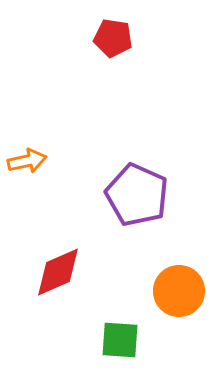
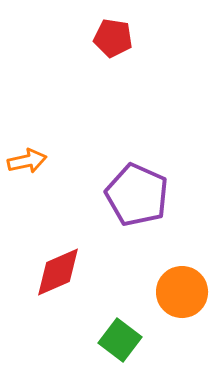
orange circle: moved 3 px right, 1 px down
green square: rotated 33 degrees clockwise
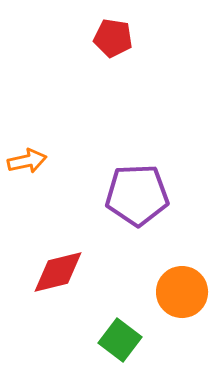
purple pentagon: rotated 26 degrees counterclockwise
red diamond: rotated 10 degrees clockwise
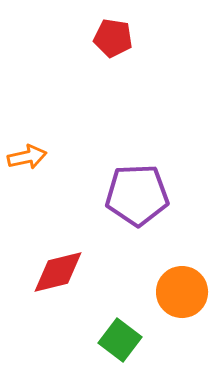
orange arrow: moved 4 px up
